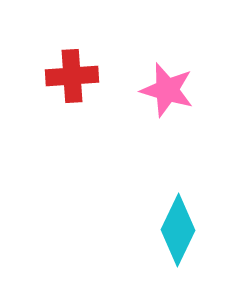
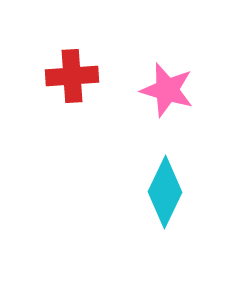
cyan diamond: moved 13 px left, 38 px up
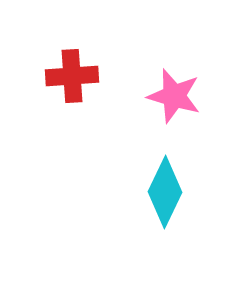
pink star: moved 7 px right, 6 px down
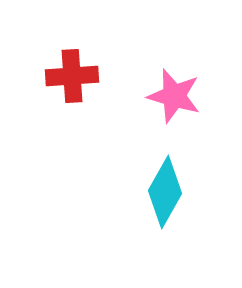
cyan diamond: rotated 4 degrees clockwise
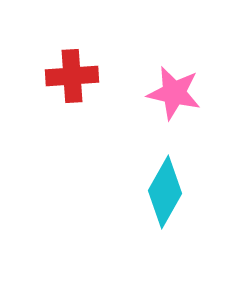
pink star: moved 3 px up; rotated 4 degrees counterclockwise
